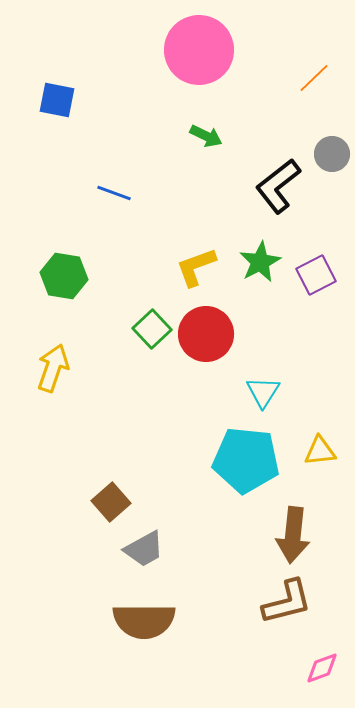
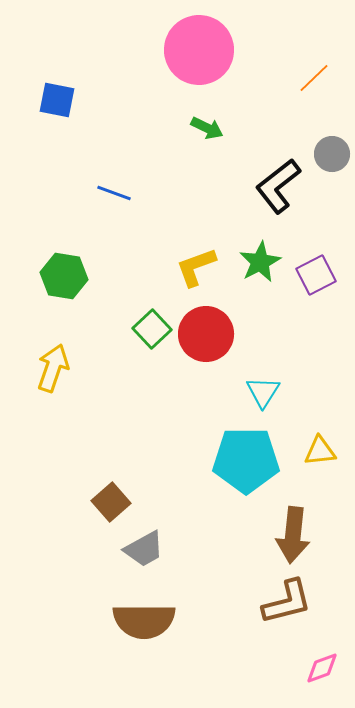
green arrow: moved 1 px right, 8 px up
cyan pentagon: rotated 6 degrees counterclockwise
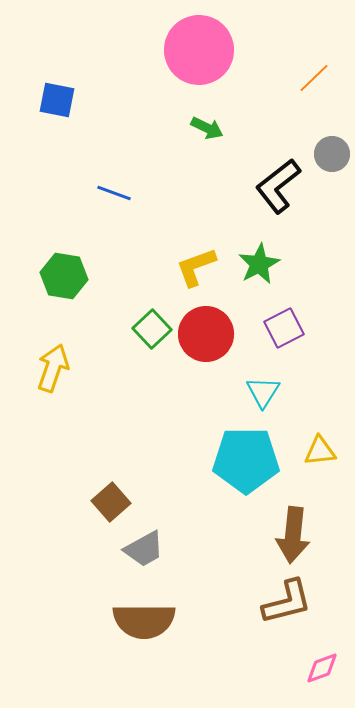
green star: moved 1 px left, 2 px down
purple square: moved 32 px left, 53 px down
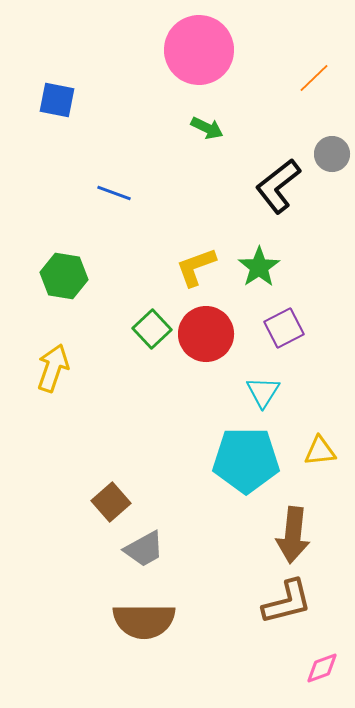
green star: moved 3 px down; rotated 6 degrees counterclockwise
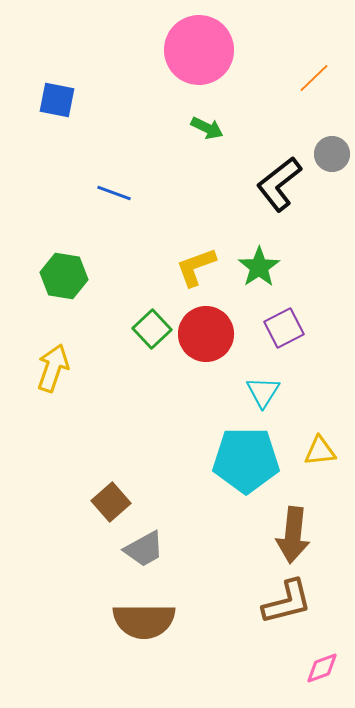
black L-shape: moved 1 px right, 2 px up
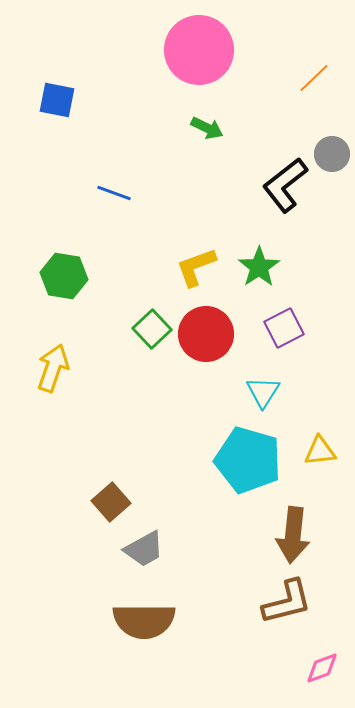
black L-shape: moved 6 px right, 1 px down
cyan pentagon: moved 2 px right; rotated 16 degrees clockwise
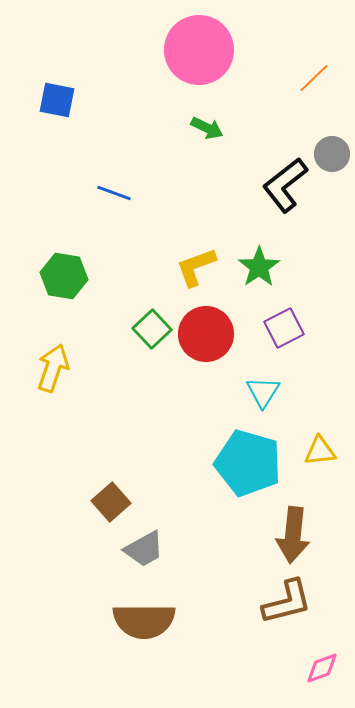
cyan pentagon: moved 3 px down
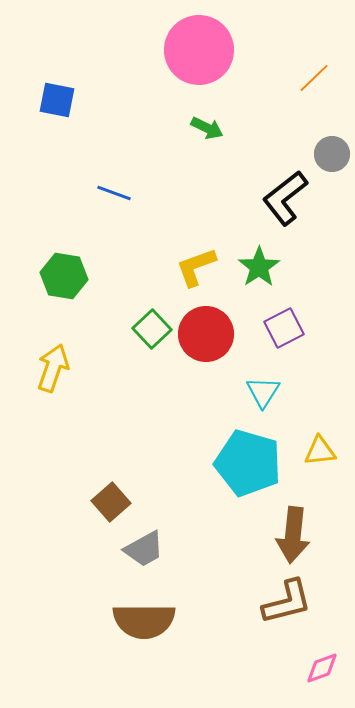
black L-shape: moved 13 px down
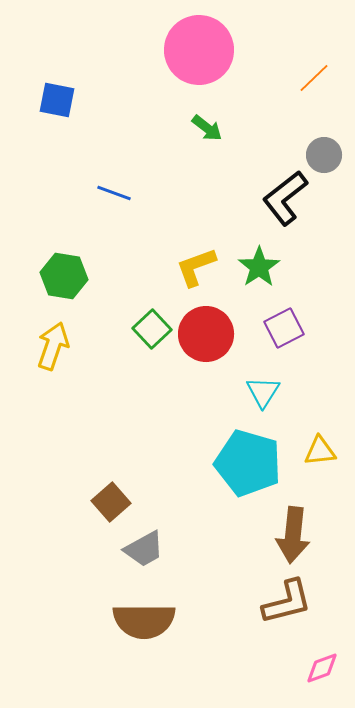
green arrow: rotated 12 degrees clockwise
gray circle: moved 8 px left, 1 px down
yellow arrow: moved 22 px up
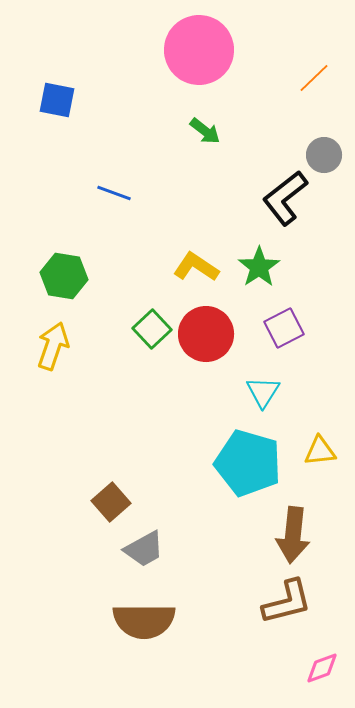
green arrow: moved 2 px left, 3 px down
yellow L-shape: rotated 54 degrees clockwise
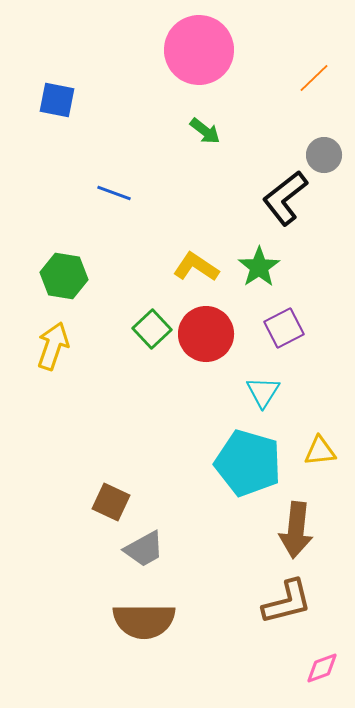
brown square: rotated 24 degrees counterclockwise
brown arrow: moved 3 px right, 5 px up
